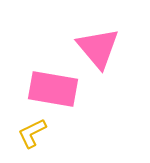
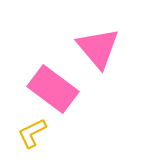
pink rectangle: rotated 27 degrees clockwise
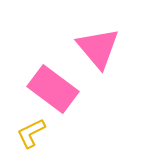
yellow L-shape: moved 1 px left
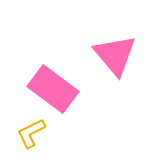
pink triangle: moved 17 px right, 7 px down
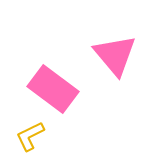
yellow L-shape: moved 1 px left, 3 px down
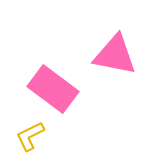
pink triangle: rotated 39 degrees counterclockwise
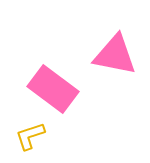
yellow L-shape: rotated 8 degrees clockwise
